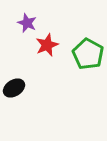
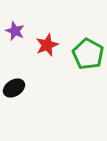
purple star: moved 12 px left, 8 px down
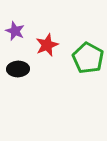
green pentagon: moved 4 px down
black ellipse: moved 4 px right, 19 px up; rotated 30 degrees clockwise
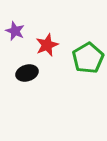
green pentagon: rotated 12 degrees clockwise
black ellipse: moved 9 px right, 4 px down; rotated 15 degrees counterclockwise
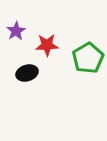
purple star: moved 1 px right; rotated 18 degrees clockwise
red star: rotated 20 degrees clockwise
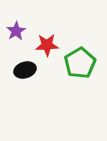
green pentagon: moved 8 px left, 5 px down
black ellipse: moved 2 px left, 3 px up
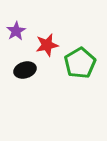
red star: rotated 10 degrees counterclockwise
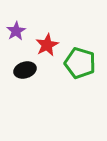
red star: rotated 15 degrees counterclockwise
green pentagon: rotated 24 degrees counterclockwise
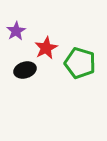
red star: moved 1 px left, 3 px down
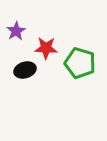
red star: rotated 30 degrees clockwise
